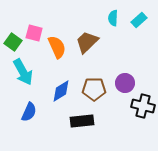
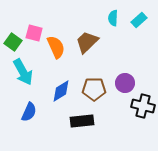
orange semicircle: moved 1 px left
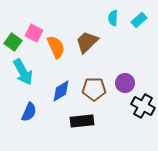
pink square: rotated 12 degrees clockwise
black cross: rotated 15 degrees clockwise
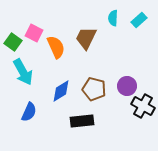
brown trapezoid: moved 1 px left, 4 px up; rotated 20 degrees counterclockwise
purple circle: moved 2 px right, 3 px down
brown pentagon: rotated 15 degrees clockwise
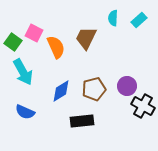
brown pentagon: rotated 30 degrees counterclockwise
blue semicircle: moved 4 px left; rotated 90 degrees clockwise
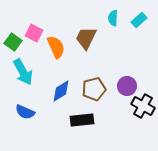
black rectangle: moved 1 px up
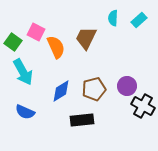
pink square: moved 2 px right, 1 px up
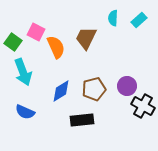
cyan arrow: rotated 8 degrees clockwise
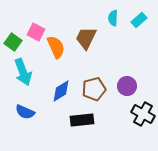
black cross: moved 8 px down
